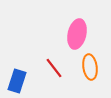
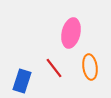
pink ellipse: moved 6 px left, 1 px up
blue rectangle: moved 5 px right
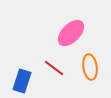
pink ellipse: rotated 32 degrees clockwise
red line: rotated 15 degrees counterclockwise
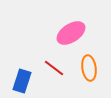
pink ellipse: rotated 12 degrees clockwise
orange ellipse: moved 1 px left, 1 px down
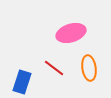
pink ellipse: rotated 16 degrees clockwise
blue rectangle: moved 1 px down
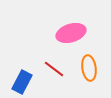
red line: moved 1 px down
blue rectangle: rotated 10 degrees clockwise
